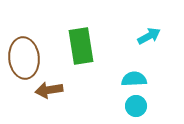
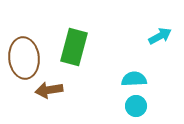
cyan arrow: moved 11 px right
green rectangle: moved 7 px left, 1 px down; rotated 24 degrees clockwise
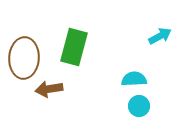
brown ellipse: rotated 9 degrees clockwise
brown arrow: moved 1 px up
cyan circle: moved 3 px right
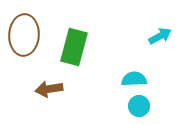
brown ellipse: moved 23 px up
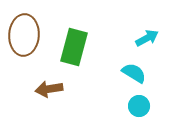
cyan arrow: moved 13 px left, 2 px down
cyan semicircle: moved 6 px up; rotated 35 degrees clockwise
